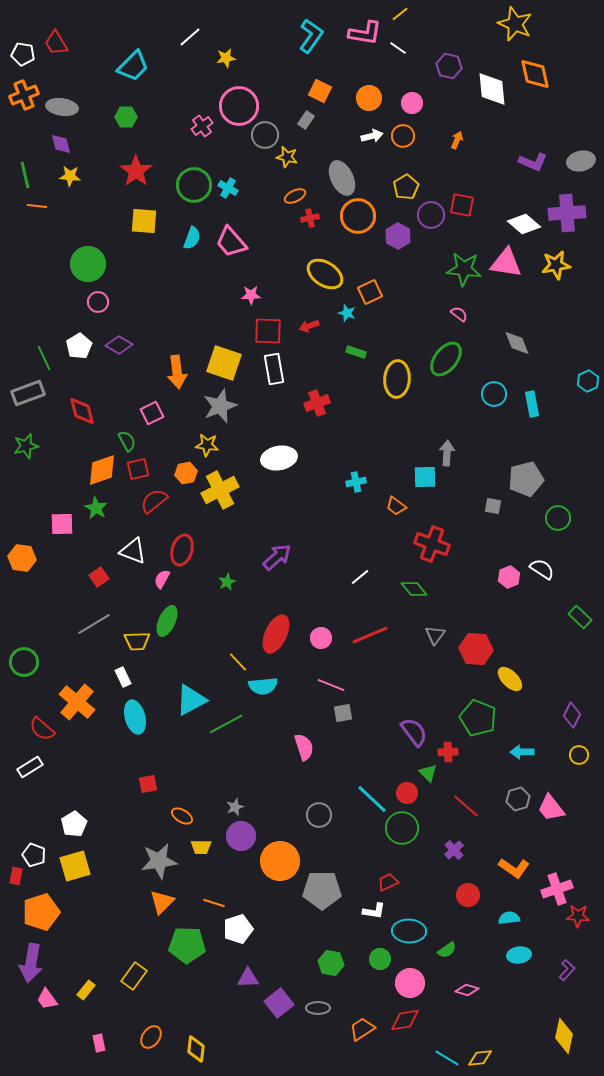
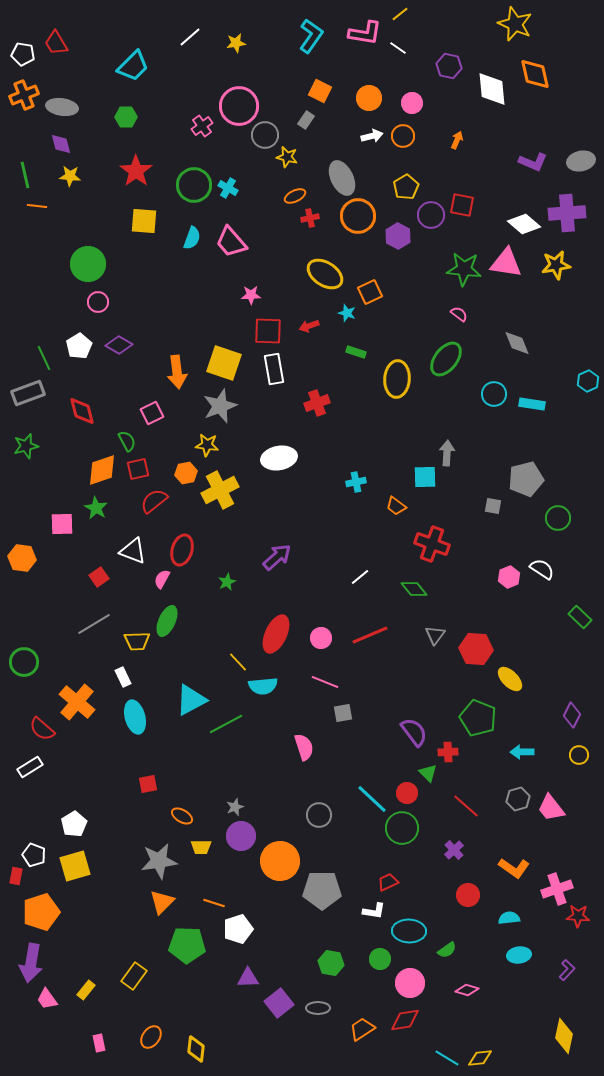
yellow star at (226, 58): moved 10 px right, 15 px up
cyan rectangle at (532, 404): rotated 70 degrees counterclockwise
pink line at (331, 685): moved 6 px left, 3 px up
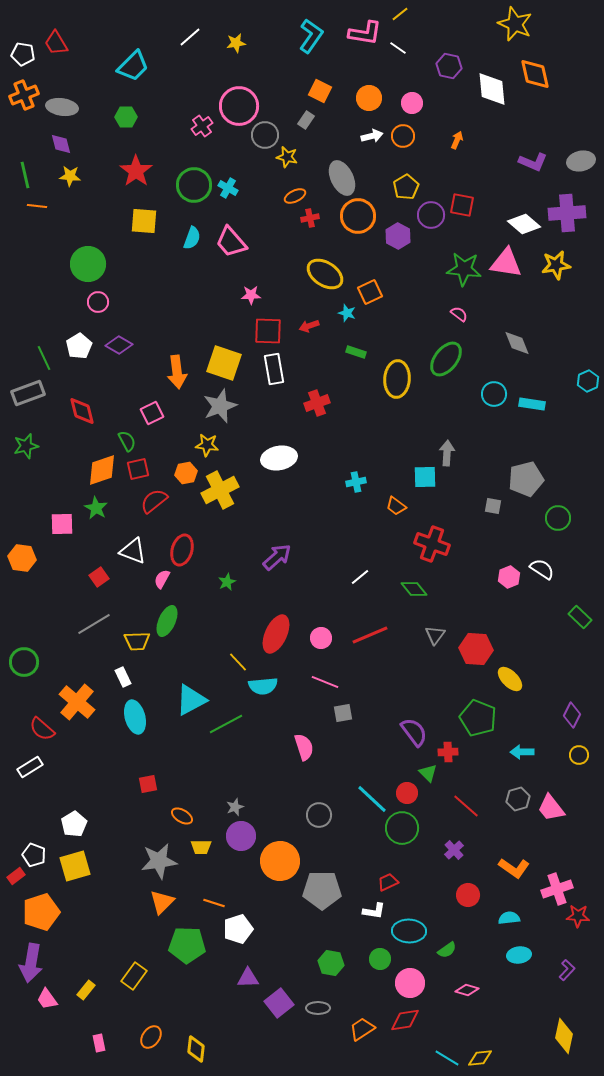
red rectangle at (16, 876): rotated 42 degrees clockwise
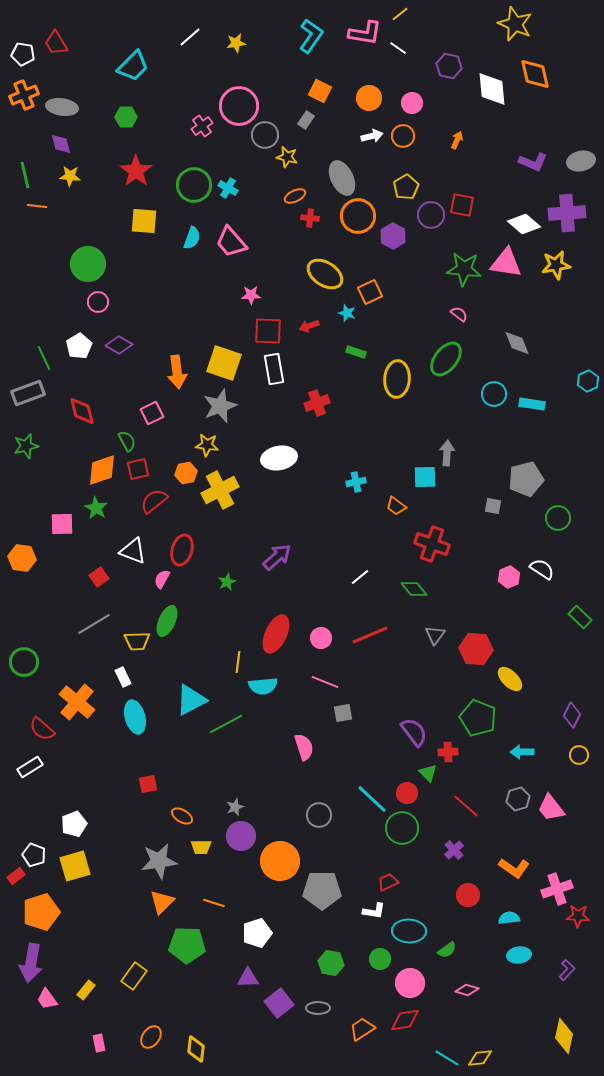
red cross at (310, 218): rotated 18 degrees clockwise
purple hexagon at (398, 236): moved 5 px left
yellow line at (238, 662): rotated 50 degrees clockwise
white pentagon at (74, 824): rotated 10 degrees clockwise
white pentagon at (238, 929): moved 19 px right, 4 px down
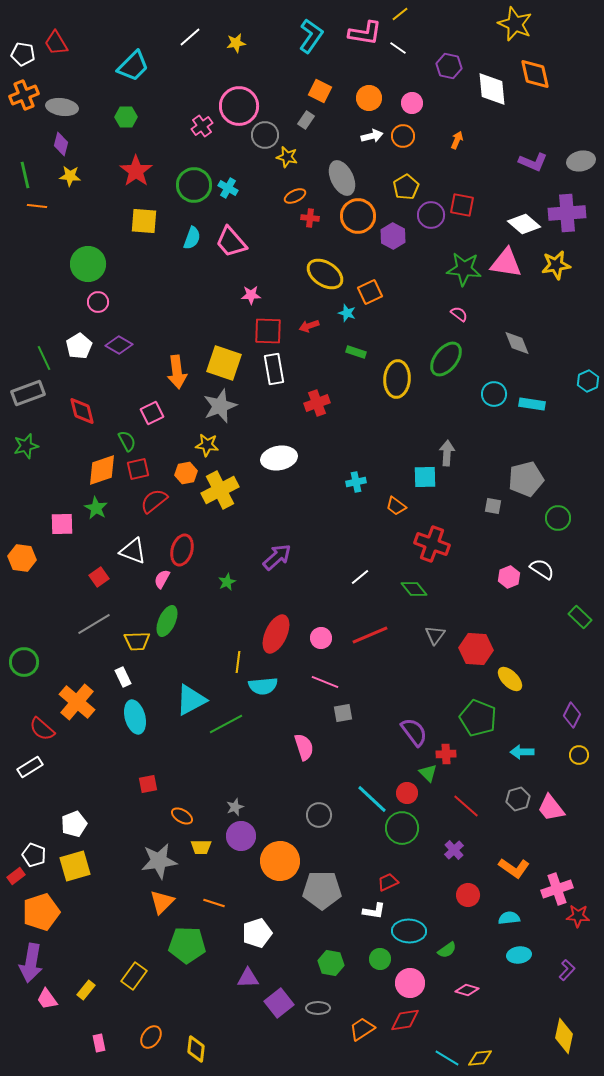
purple diamond at (61, 144): rotated 30 degrees clockwise
red cross at (448, 752): moved 2 px left, 2 px down
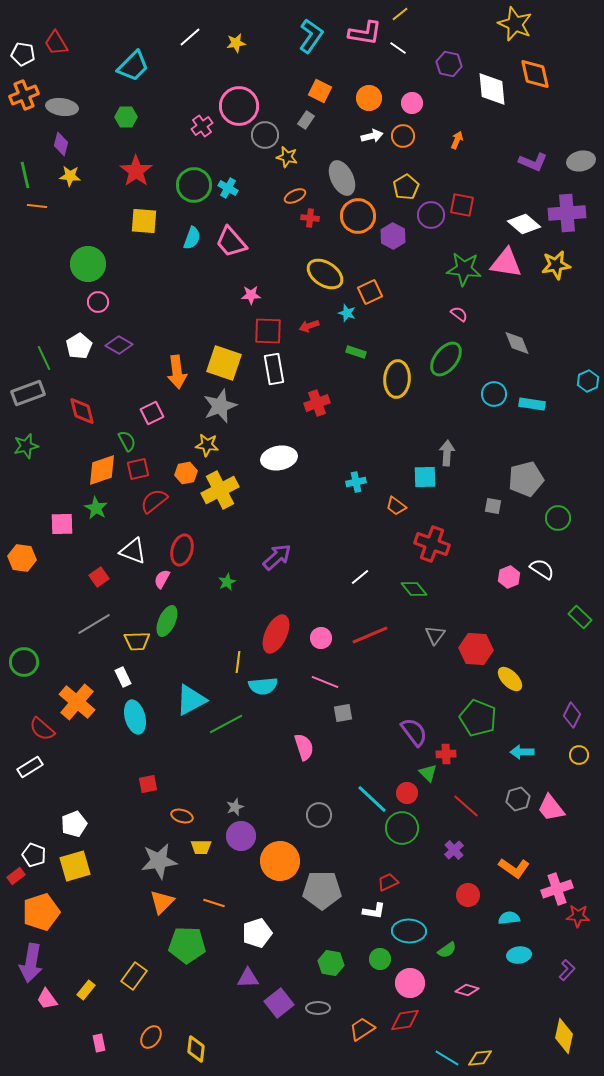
purple hexagon at (449, 66): moved 2 px up
orange ellipse at (182, 816): rotated 15 degrees counterclockwise
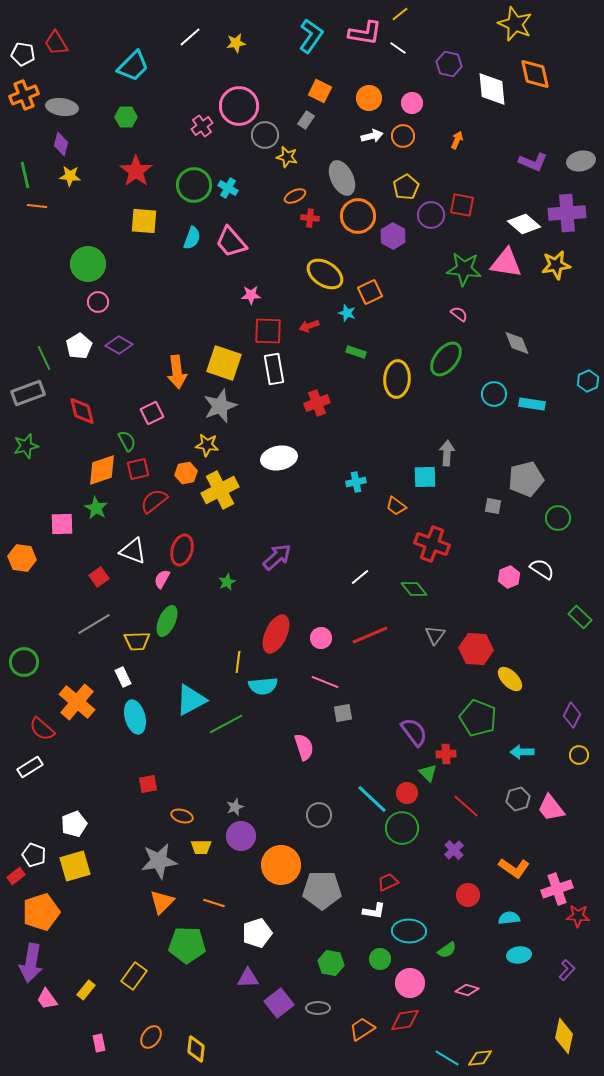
orange circle at (280, 861): moved 1 px right, 4 px down
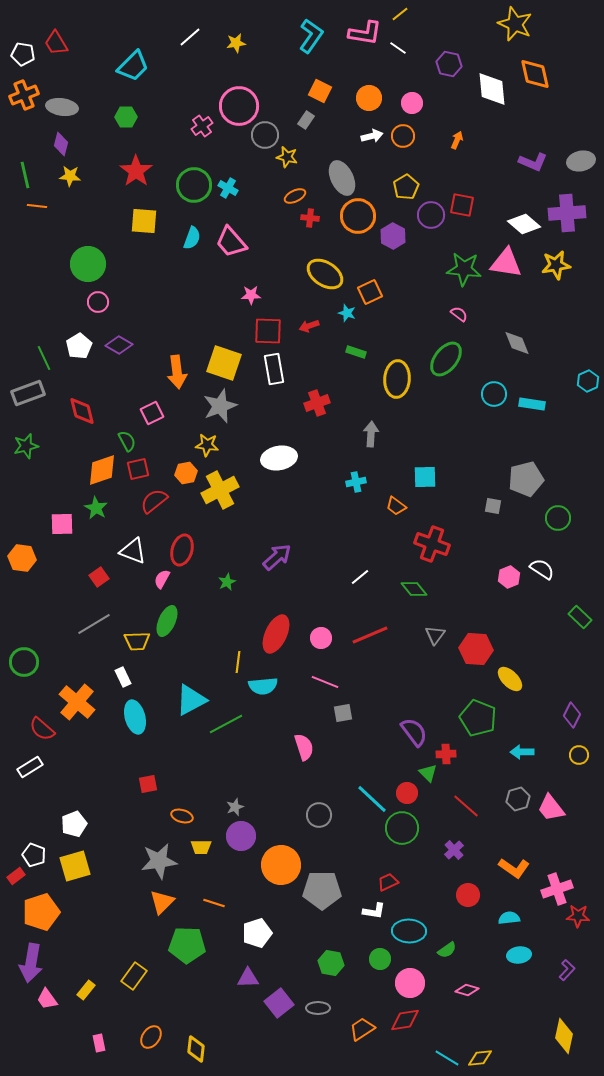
gray arrow at (447, 453): moved 76 px left, 19 px up
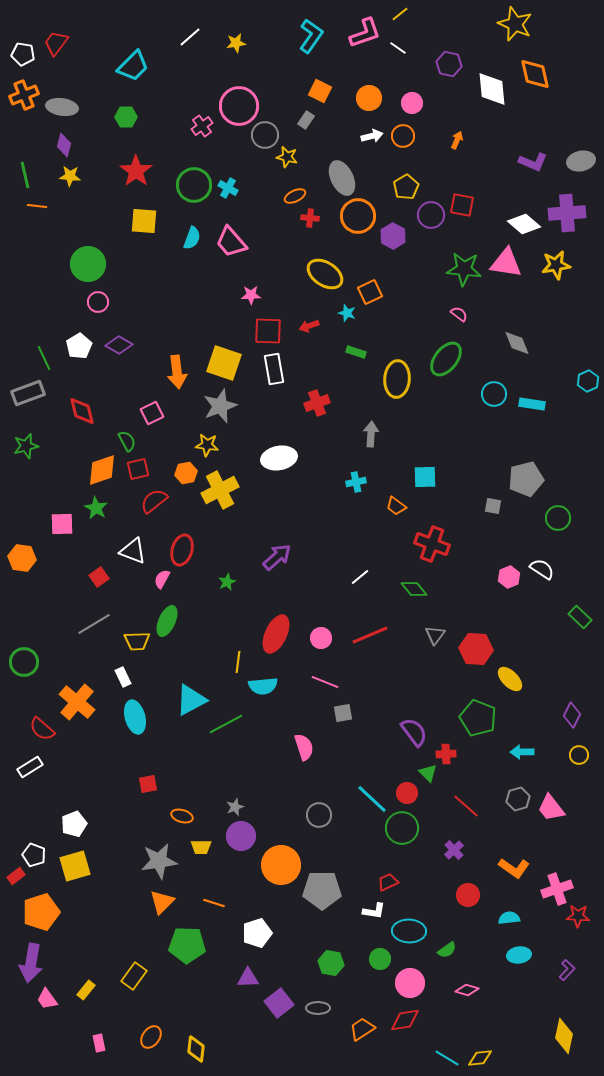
pink L-shape at (365, 33): rotated 28 degrees counterclockwise
red trapezoid at (56, 43): rotated 68 degrees clockwise
purple diamond at (61, 144): moved 3 px right, 1 px down
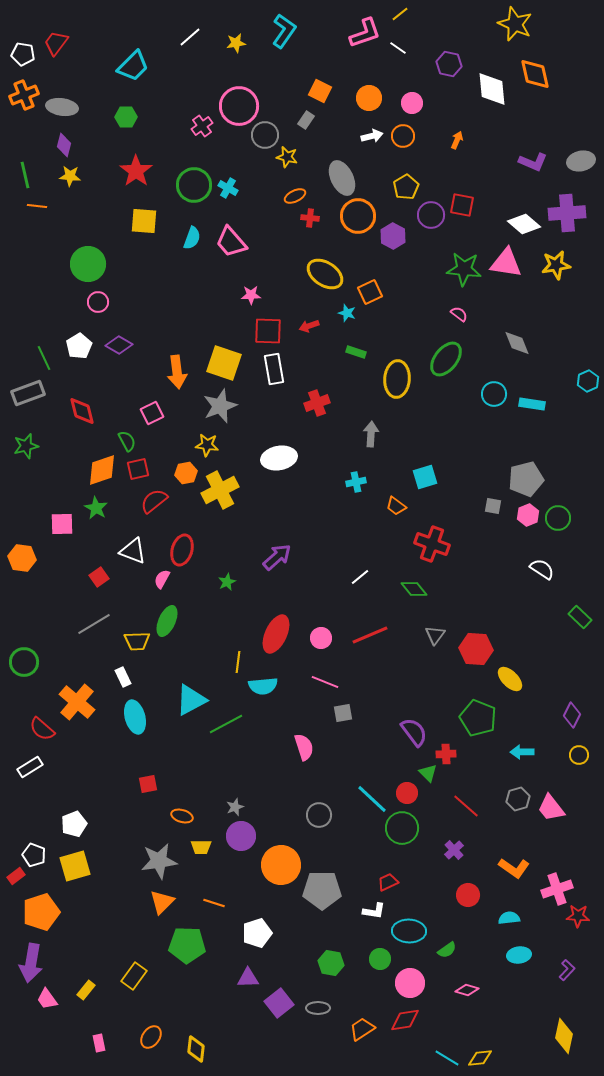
cyan L-shape at (311, 36): moved 27 px left, 5 px up
cyan square at (425, 477): rotated 15 degrees counterclockwise
pink hexagon at (509, 577): moved 19 px right, 62 px up
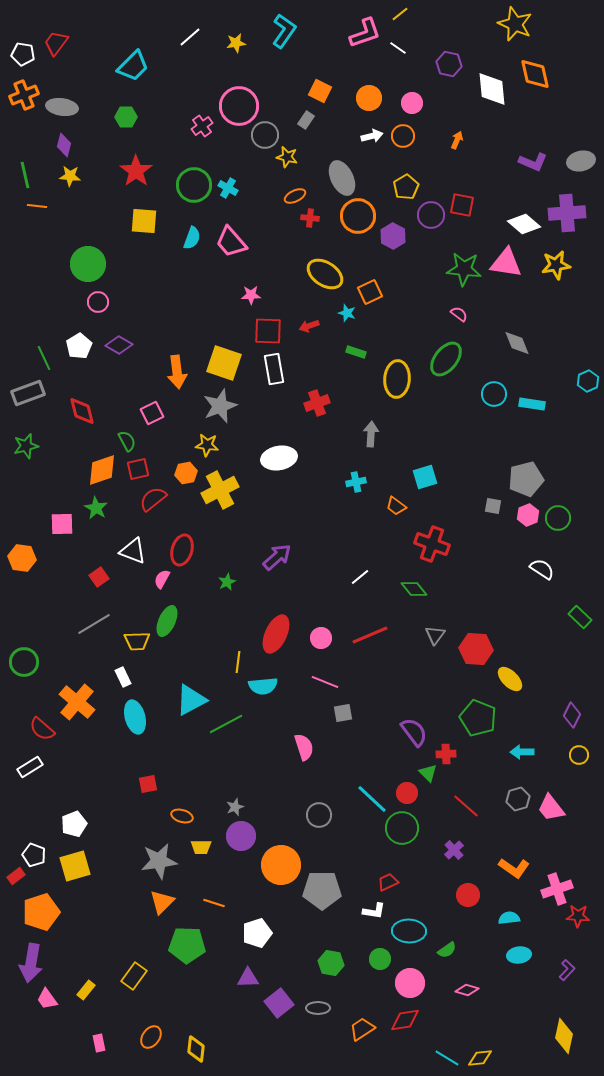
red semicircle at (154, 501): moved 1 px left, 2 px up
